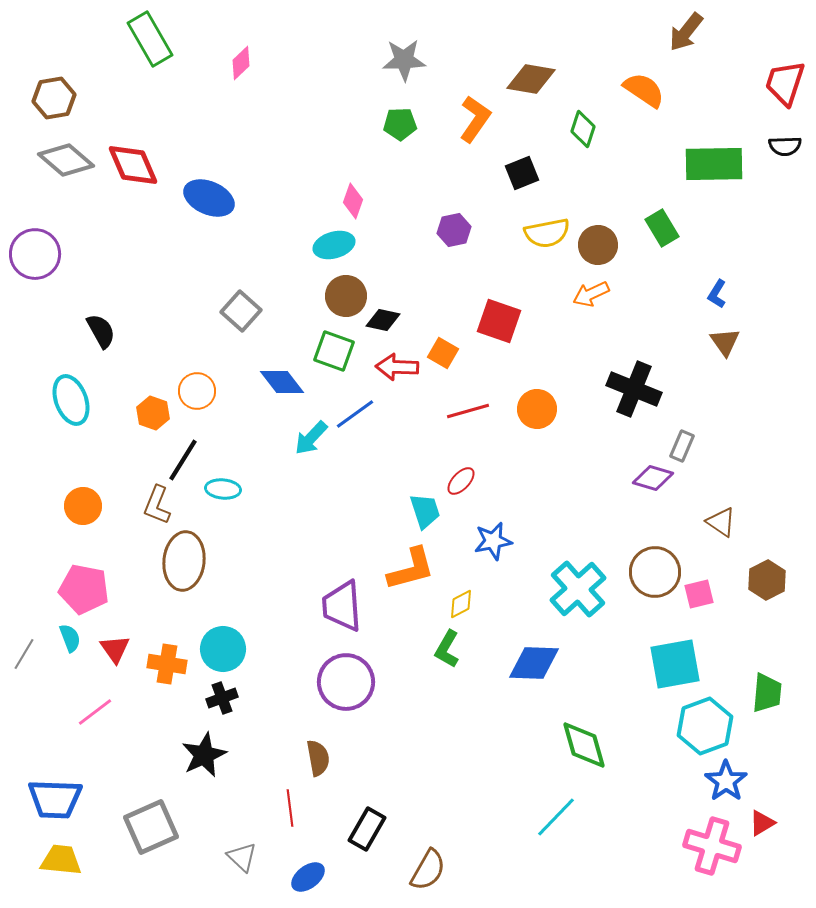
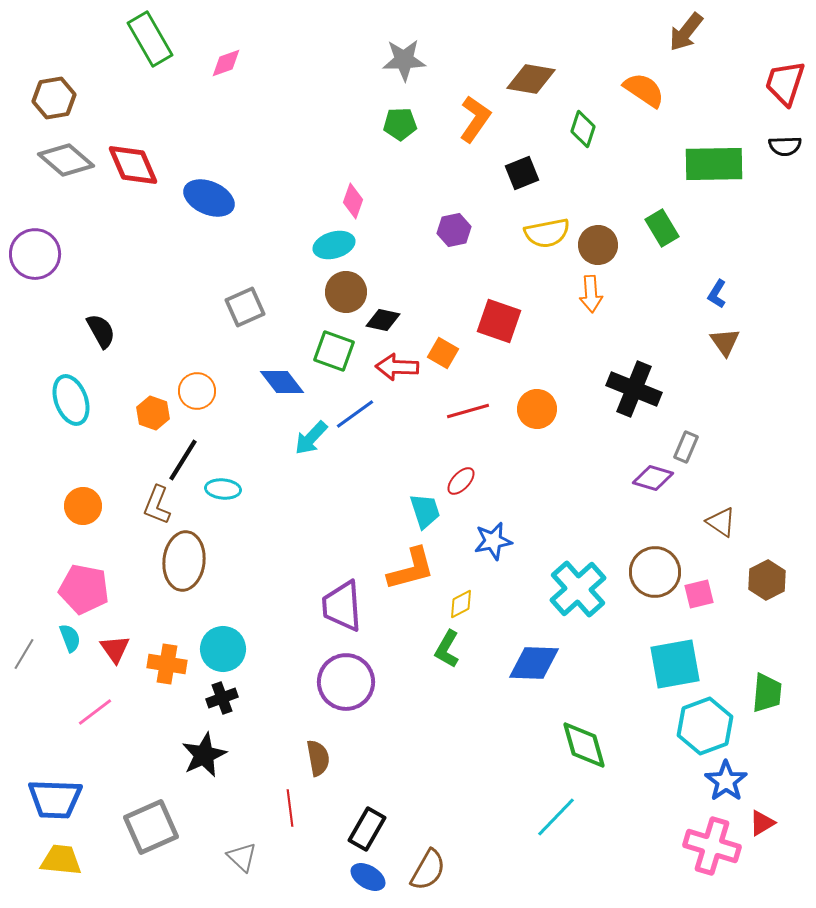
pink diamond at (241, 63): moved 15 px left; rotated 24 degrees clockwise
orange arrow at (591, 294): rotated 69 degrees counterclockwise
brown circle at (346, 296): moved 4 px up
gray square at (241, 311): moved 4 px right, 4 px up; rotated 24 degrees clockwise
gray rectangle at (682, 446): moved 4 px right, 1 px down
blue ellipse at (308, 877): moved 60 px right; rotated 68 degrees clockwise
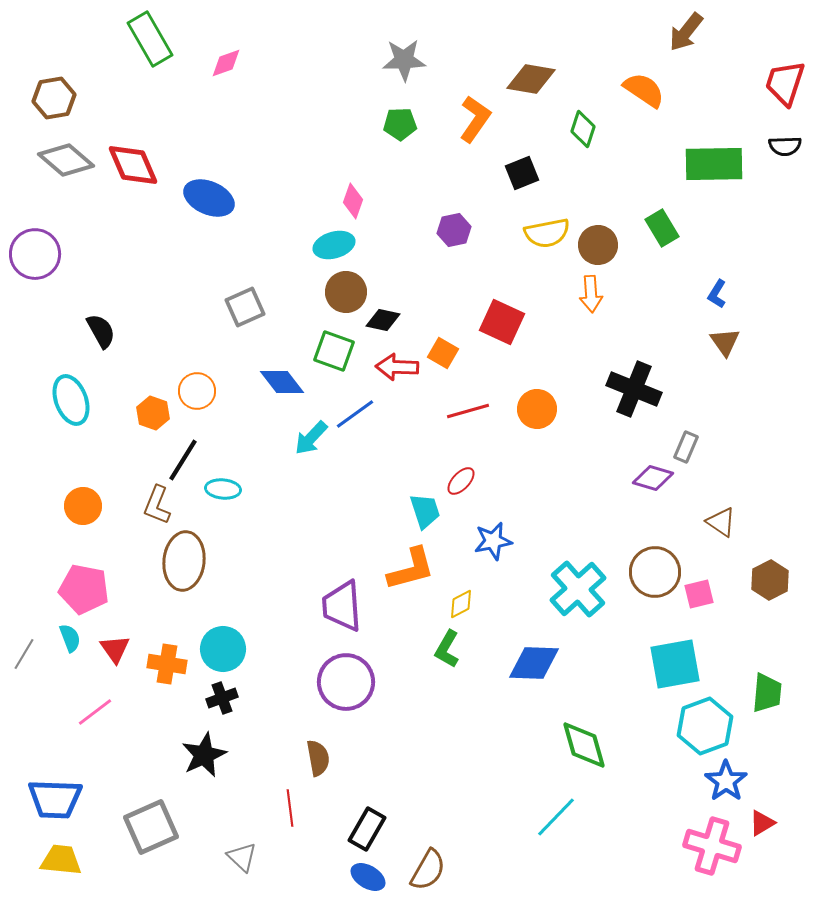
red square at (499, 321): moved 3 px right, 1 px down; rotated 6 degrees clockwise
brown hexagon at (767, 580): moved 3 px right
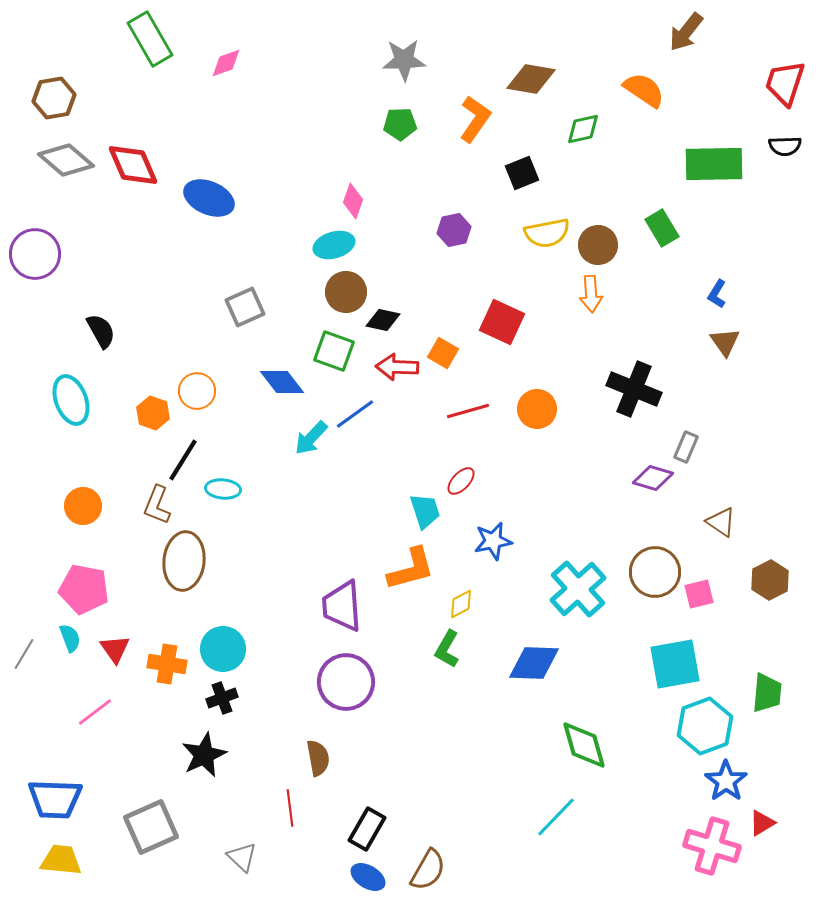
green diamond at (583, 129): rotated 60 degrees clockwise
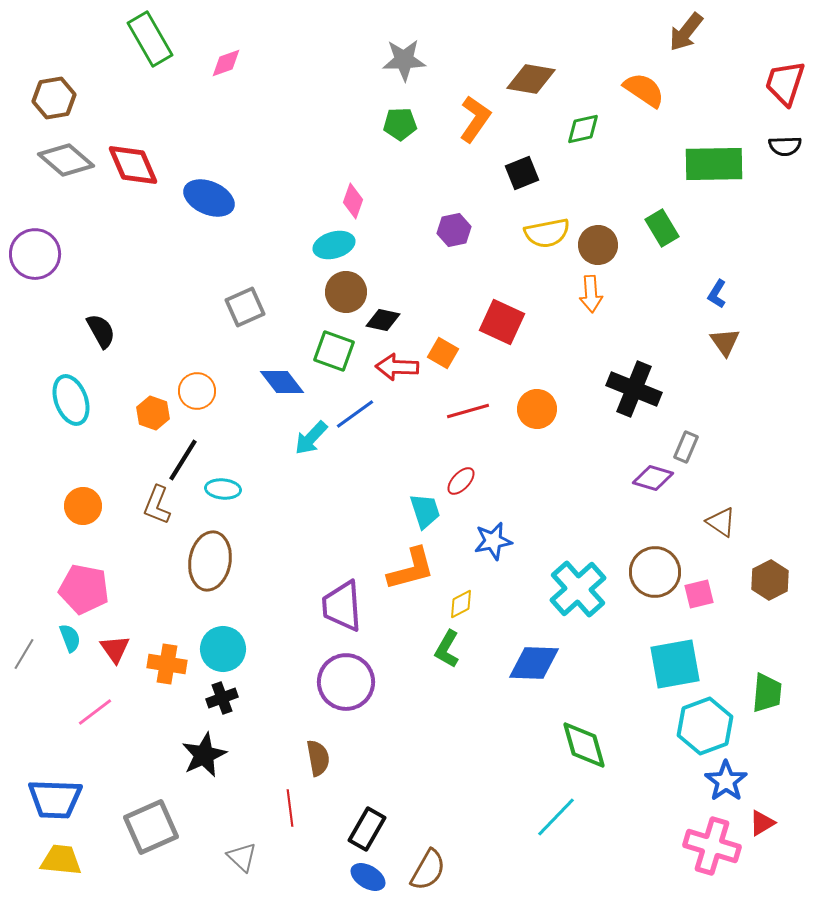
brown ellipse at (184, 561): moved 26 px right; rotated 4 degrees clockwise
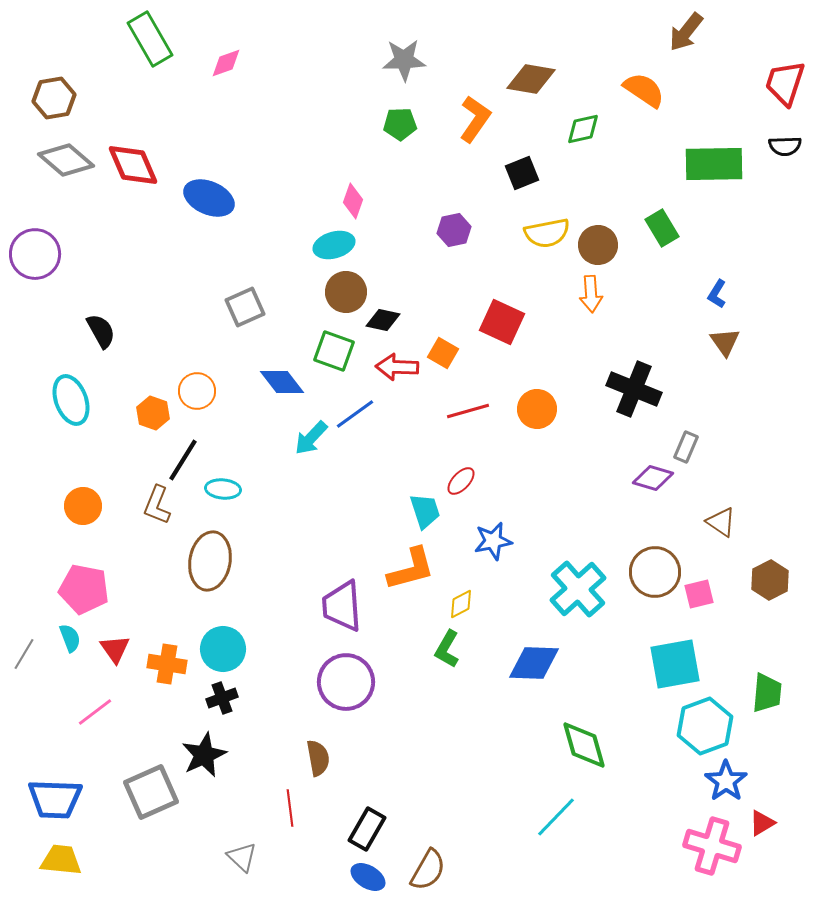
gray square at (151, 827): moved 35 px up
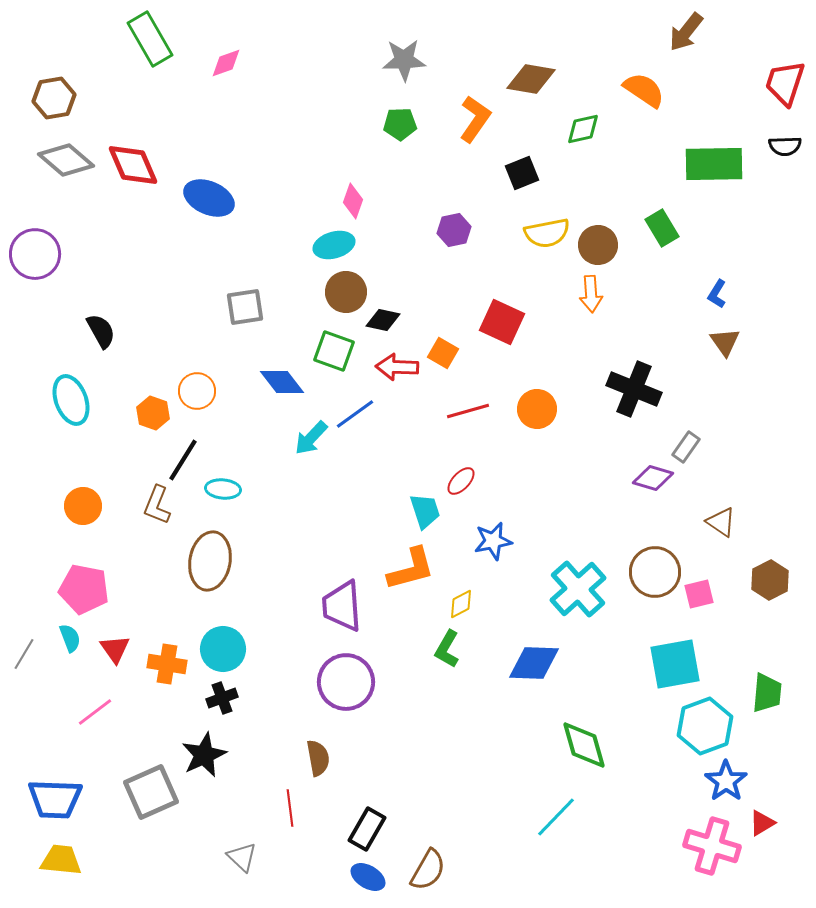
gray square at (245, 307): rotated 15 degrees clockwise
gray rectangle at (686, 447): rotated 12 degrees clockwise
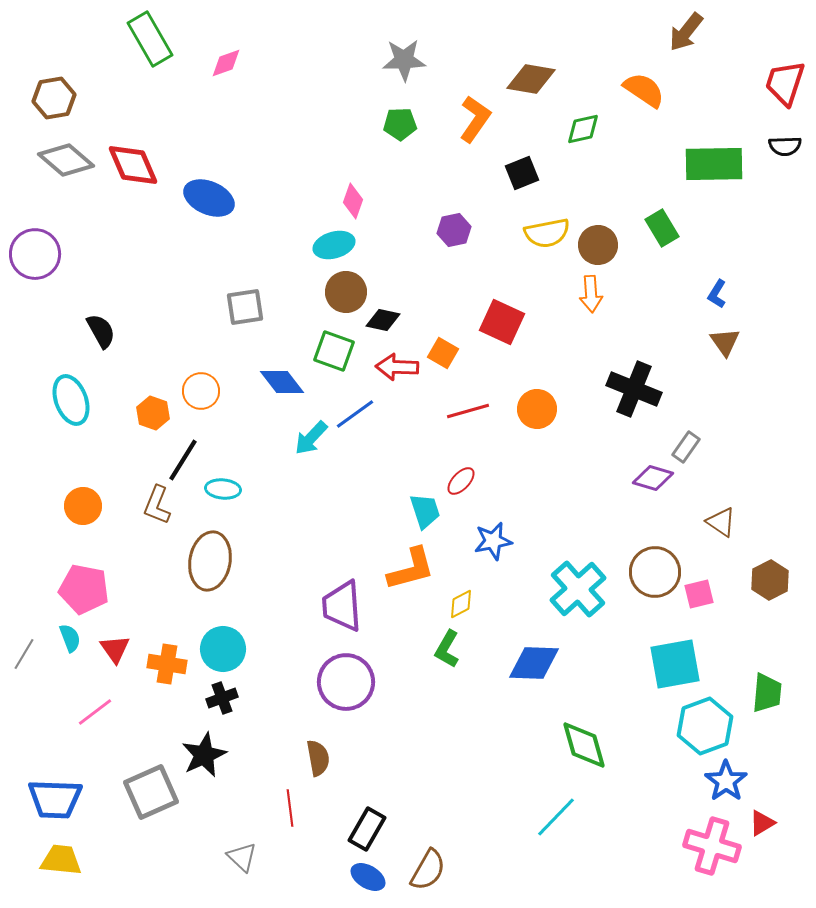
orange circle at (197, 391): moved 4 px right
